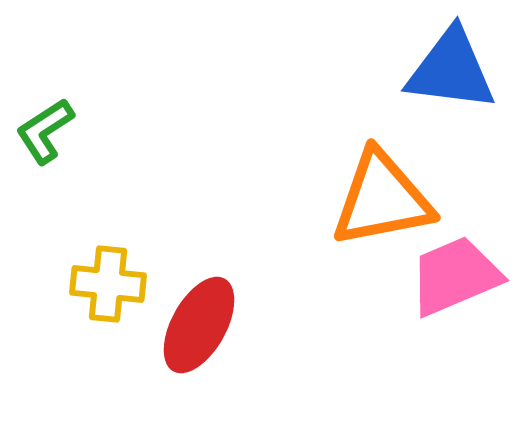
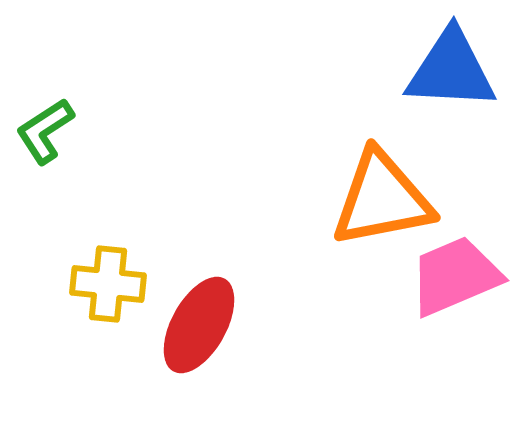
blue triangle: rotated 4 degrees counterclockwise
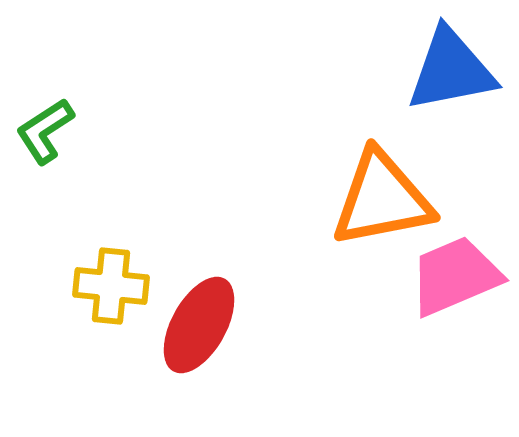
blue triangle: rotated 14 degrees counterclockwise
yellow cross: moved 3 px right, 2 px down
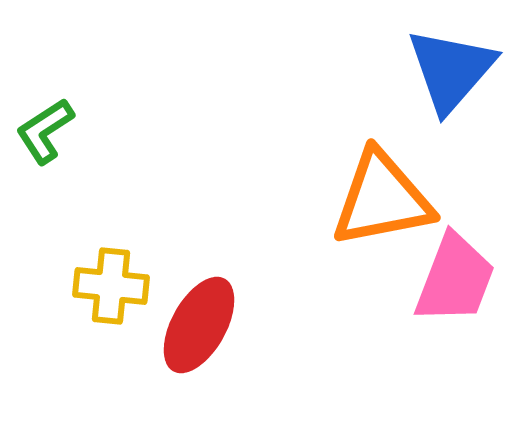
blue triangle: rotated 38 degrees counterclockwise
pink trapezoid: moved 3 px down; rotated 134 degrees clockwise
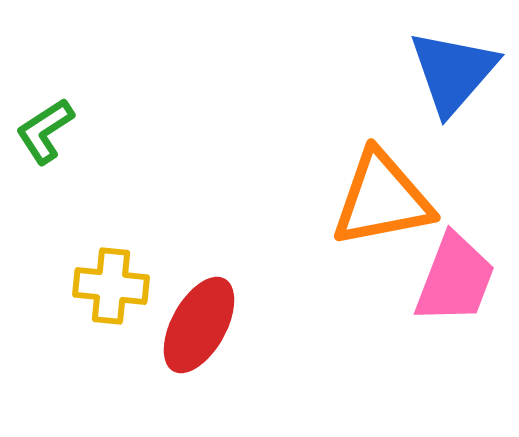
blue triangle: moved 2 px right, 2 px down
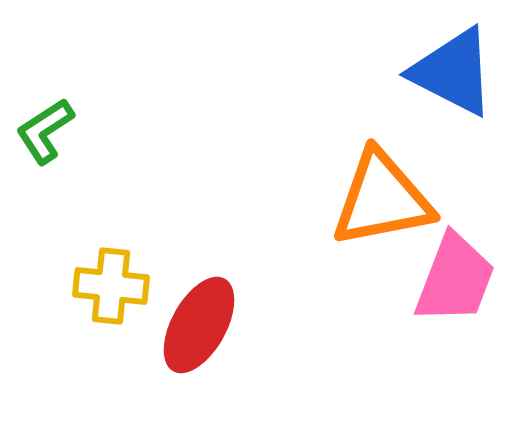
blue triangle: rotated 44 degrees counterclockwise
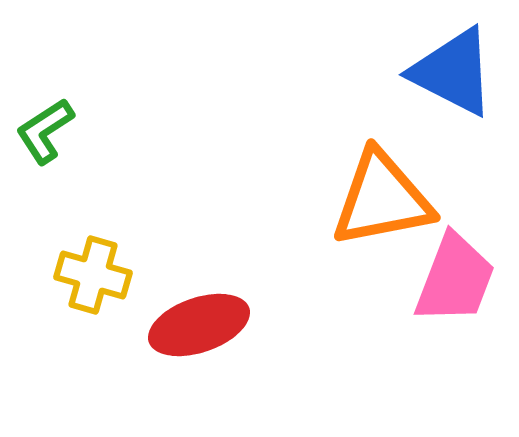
yellow cross: moved 18 px left, 11 px up; rotated 10 degrees clockwise
red ellipse: rotated 42 degrees clockwise
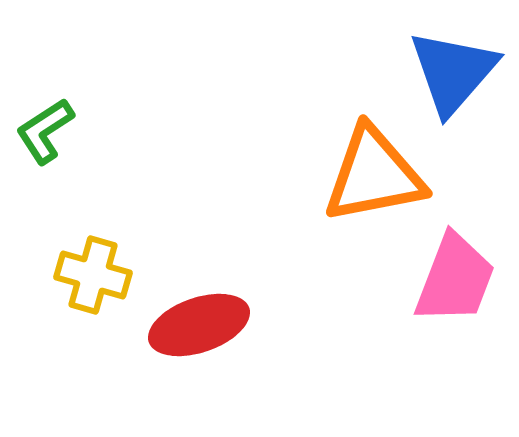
blue triangle: rotated 44 degrees clockwise
orange triangle: moved 8 px left, 24 px up
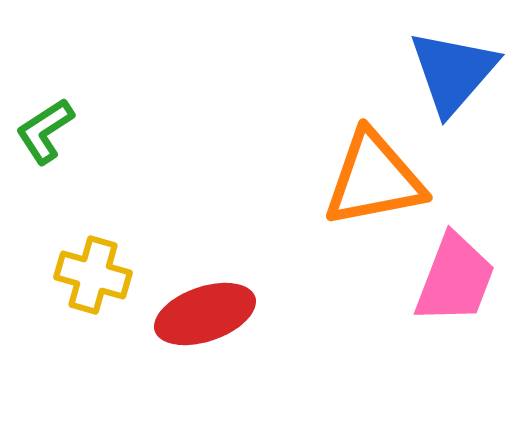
orange triangle: moved 4 px down
red ellipse: moved 6 px right, 11 px up
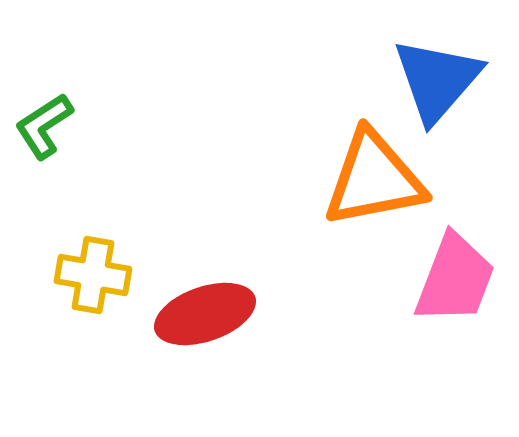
blue triangle: moved 16 px left, 8 px down
green L-shape: moved 1 px left, 5 px up
yellow cross: rotated 6 degrees counterclockwise
